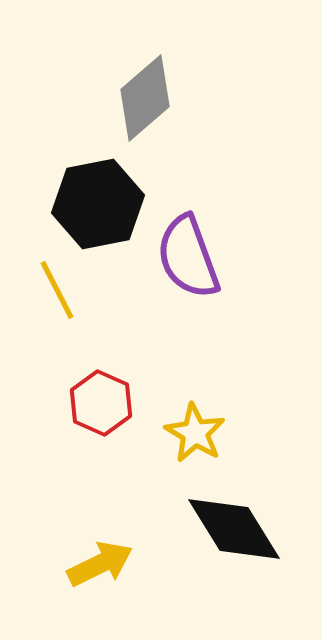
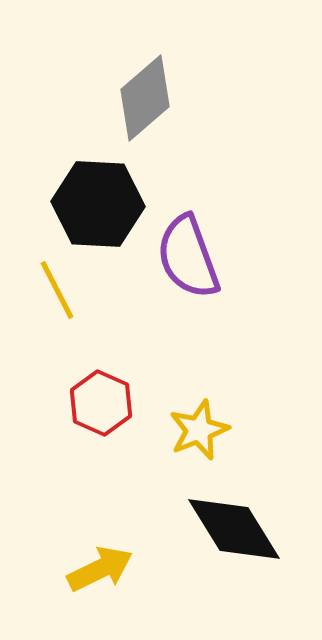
black hexagon: rotated 14 degrees clockwise
yellow star: moved 4 px right, 3 px up; rotated 20 degrees clockwise
yellow arrow: moved 5 px down
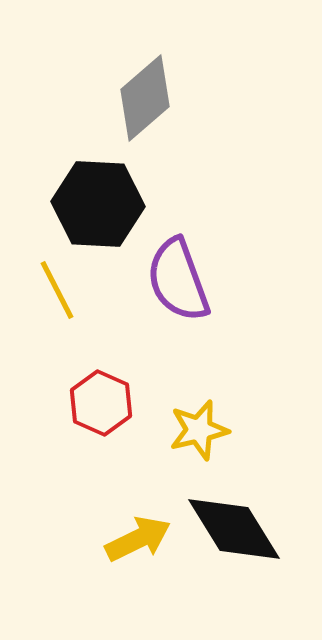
purple semicircle: moved 10 px left, 23 px down
yellow star: rotated 8 degrees clockwise
yellow arrow: moved 38 px right, 30 px up
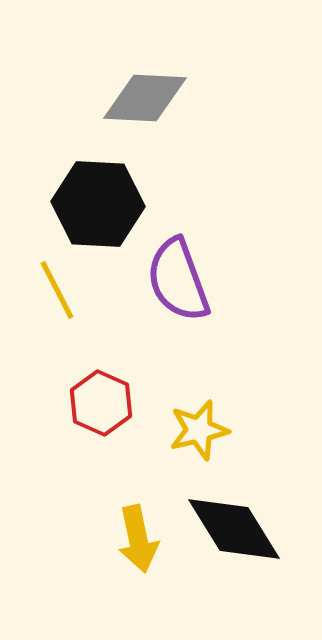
gray diamond: rotated 44 degrees clockwise
yellow arrow: rotated 104 degrees clockwise
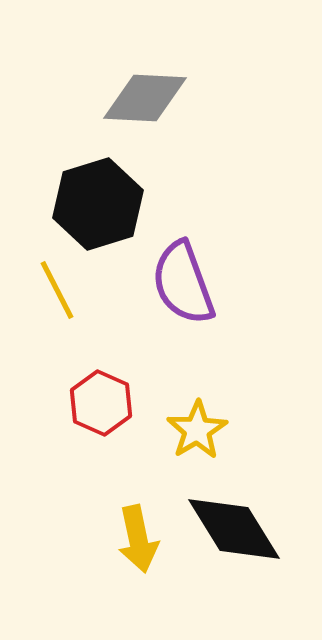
black hexagon: rotated 20 degrees counterclockwise
purple semicircle: moved 5 px right, 3 px down
yellow star: moved 2 px left; rotated 18 degrees counterclockwise
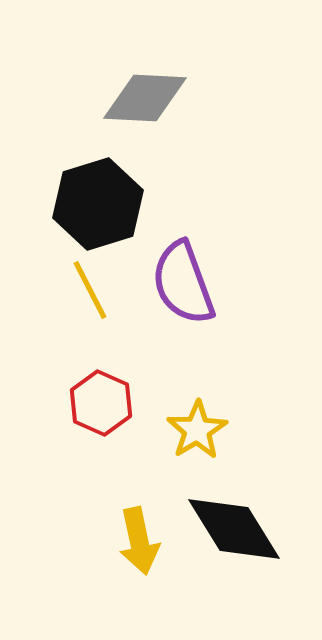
yellow line: moved 33 px right
yellow arrow: moved 1 px right, 2 px down
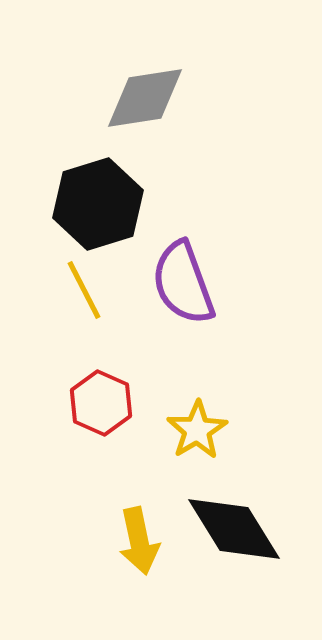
gray diamond: rotated 12 degrees counterclockwise
yellow line: moved 6 px left
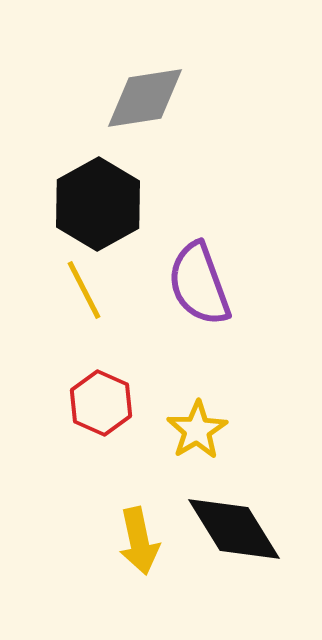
black hexagon: rotated 12 degrees counterclockwise
purple semicircle: moved 16 px right, 1 px down
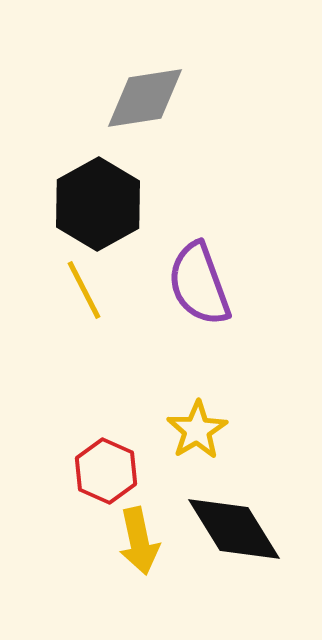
red hexagon: moved 5 px right, 68 px down
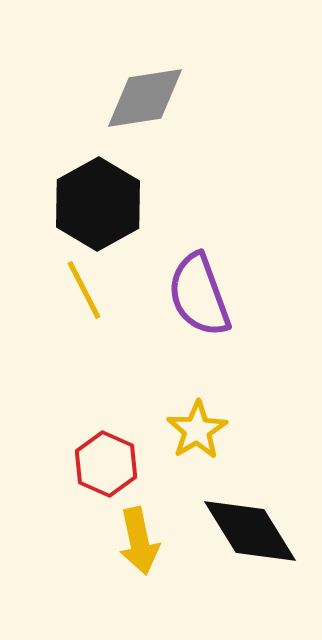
purple semicircle: moved 11 px down
red hexagon: moved 7 px up
black diamond: moved 16 px right, 2 px down
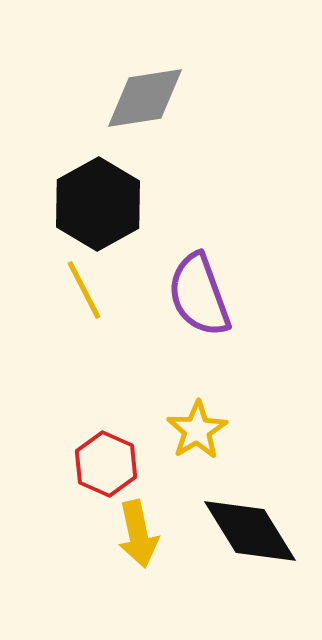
yellow arrow: moved 1 px left, 7 px up
